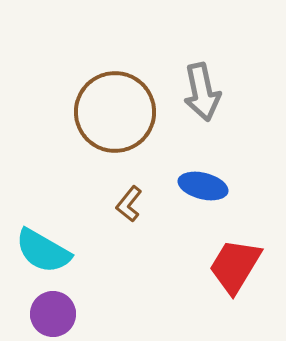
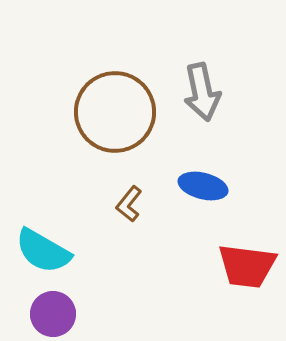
red trapezoid: moved 12 px right; rotated 114 degrees counterclockwise
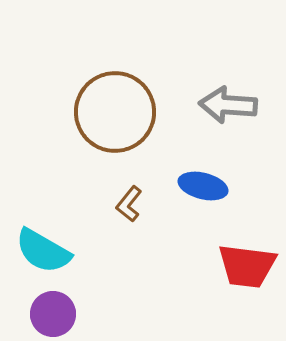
gray arrow: moved 26 px right, 13 px down; rotated 106 degrees clockwise
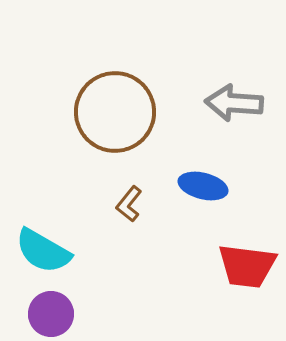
gray arrow: moved 6 px right, 2 px up
purple circle: moved 2 px left
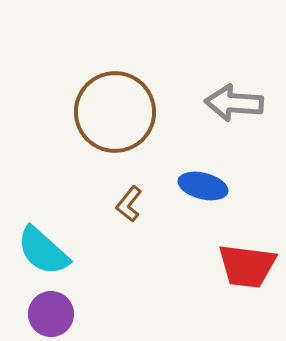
cyan semicircle: rotated 12 degrees clockwise
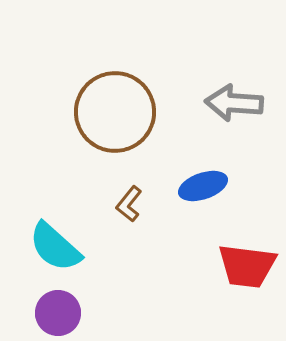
blue ellipse: rotated 33 degrees counterclockwise
cyan semicircle: moved 12 px right, 4 px up
purple circle: moved 7 px right, 1 px up
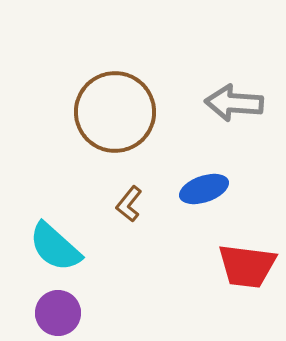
blue ellipse: moved 1 px right, 3 px down
